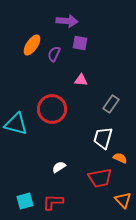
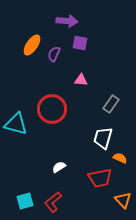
red L-shape: rotated 40 degrees counterclockwise
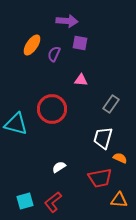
orange triangle: moved 4 px left; rotated 42 degrees counterclockwise
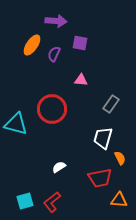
purple arrow: moved 11 px left
orange semicircle: rotated 40 degrees clockwise
red L-shape: moved 1 px left
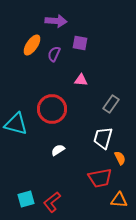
white semicircle: moved 1 px left, 17 px up
cyan square: moved 1 px right, 2 px up
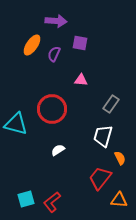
white trapezoid: moved 2 px up
red trapezoid: rotated 140 degrees clockwise
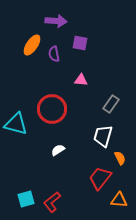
purple semicircle: rotated 35 degrees counterclockwise
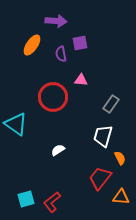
purple square: rotated 21 degrees counterclockwise
purple semicircle: moved 7 px right
red circle: moved 1 px right, 12 px up
cyan triangle: rotated 20 degrees clockwise
orange triangle: moved 2 px right, 3 px up
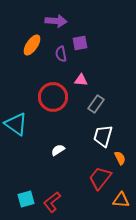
gray rectangle: moved 15 px left
orange triangle: moved 3 px down
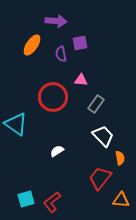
white trapezoid: rotated 120 degrees clockwise
white semicircle: moved 1 px left, 1 px down
orange semicircle: rotated 16 degrees clockwise
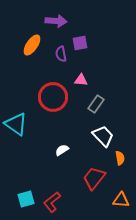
white semicircle: moved 5 px right, 1 px up
red trapezoid: moved 6 px left
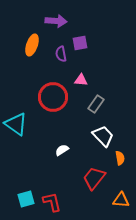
orange ellipse: rotated 15 degrees counterclockwise
red L-shape: rotated 115 degrees clockwise
